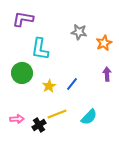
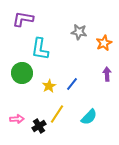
yellow line: rotated 36 degrees counterclockwise
black cross: moved 1 px down
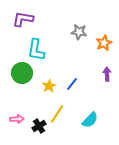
cyan L-shape: moved 4 px left, 1 px down
cyan semicircle: moved 1 px right, 3 px down
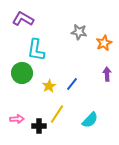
purple L-shape: rotated 20 degrees clockwise
black cross: rotated 32 degrees clockwise
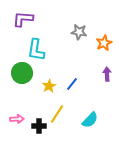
purple L-shape: rotated 25 degrees counterclockwise
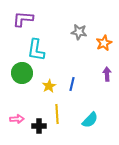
blue line: rotated 24 degrees counterclockwise
yellow line: rotated 36 degrees counterclockwise
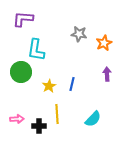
gray star: moved 2 px down
green circle: moved 1 px left, 1 px up
cyan semicircle: moved 3 px right, 1 px up
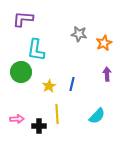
cyan semicircle: moved 4 px right, 3 px up
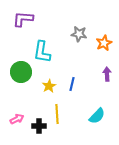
cyan L-shape: moved 6 px right, 2 px down
pink arrow: rotated 24 degrees counterclockwise
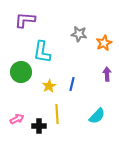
purple L-shape: moved 2 px right, 1 px down
